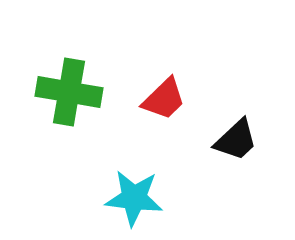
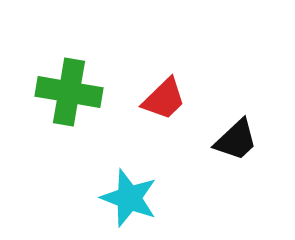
cyan star: moved 5 px left; rotated 14 degrees clockwise
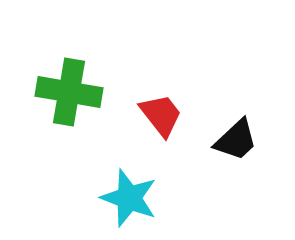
red trapezoid: moved 3 px left, 16 px down; rotated 84 degrees counterclockwise
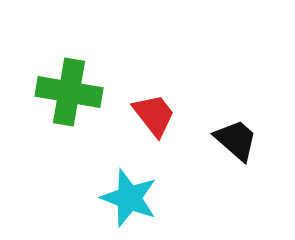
red trapezoid: moved 7 px left
black trapezoid: rotated 96 degrees counterclockwise
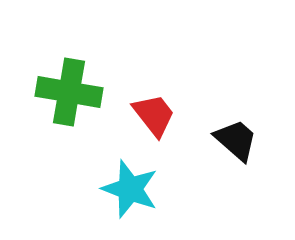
cyan star: moved 1 px right, 9 px up
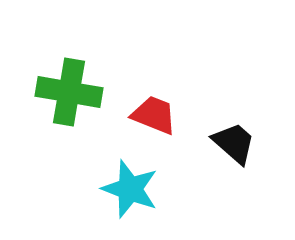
red trapezoid: rotated 30 degrees counterclockwise
black trapezoid: moved 2 px left, 3 px down
